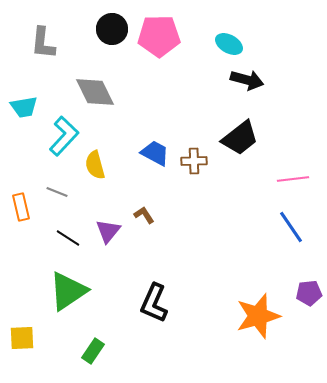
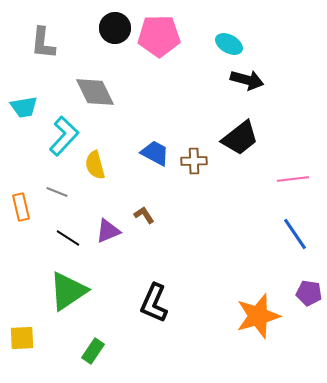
black circle: moved 3 px right, 1 px up
blue line: moved 4 px right, 7 px down
purple triangle: rotated 28 degrees clockwise
purple pentagon: rotated 15 degrees clockwise
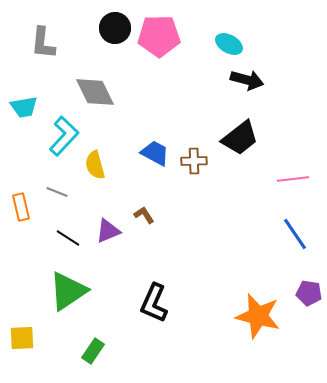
orange star: rotated 30 degrees clockwise
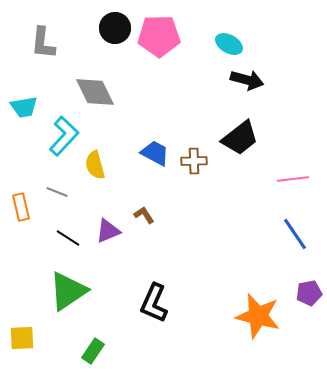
purple pentagon: rotated 20 degrees counterclockwise
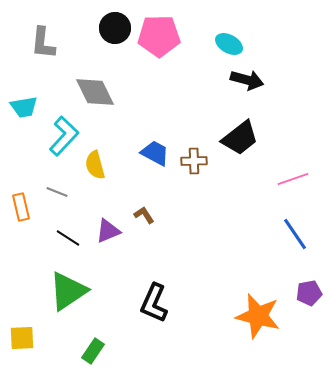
pink line: rotated 12 degrees counterclockwise
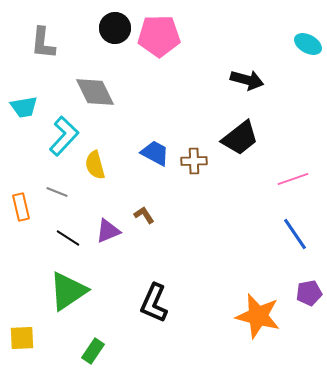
cyan ellipse: moved 79 px right
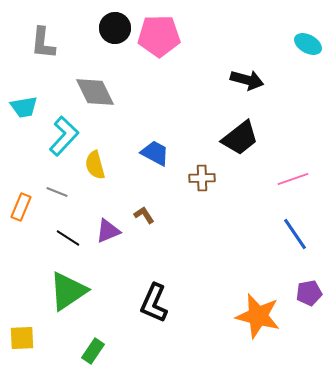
brown cross: moved 8 px right, 17 px down
orange rectangle: rotated 36 degrees clockwise
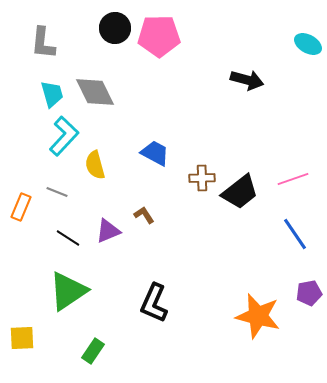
cyan trapezoid: moved 28 px right, 13 px up; rotated 96 degrees counterclockwise
black trapezoid: moved 54 px down
